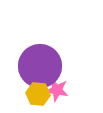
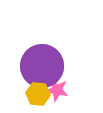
purple circle: moved 2 px right
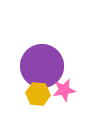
pink star: moved 7 px right; rotated 20 degrees counterclockwise
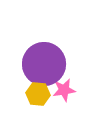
purple circle: moved 2 px right, 2 px up
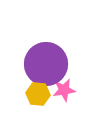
purple circle: moved 2 px right
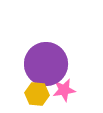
yellow hexagon: moved 1 px left
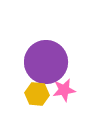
purple circle: moved 2 px up
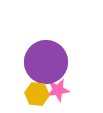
pink star: moved 6 px left
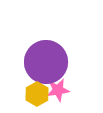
yellow hexagon: rotated 25 degrees clockwise
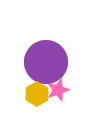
pink star: rotated 10 degrees counterclockwise
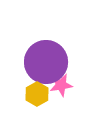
pink star: moved 3 px right, 5 px up; rotated 10 degrees clockwise
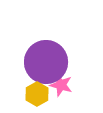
pink star: rotated 25 degrees clockwise
